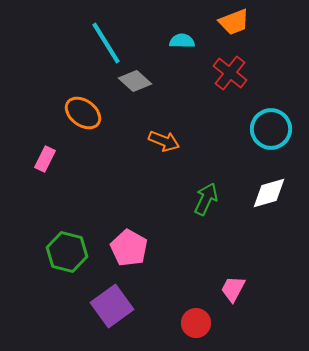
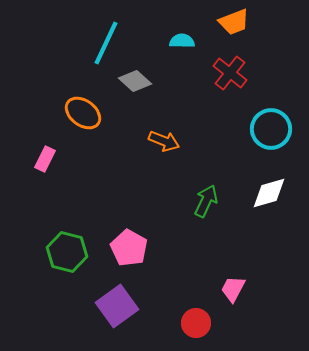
cyan line: rotated 57 degrees clockwise
green arrow: moved 2 px down
purple square: moved 5 px right
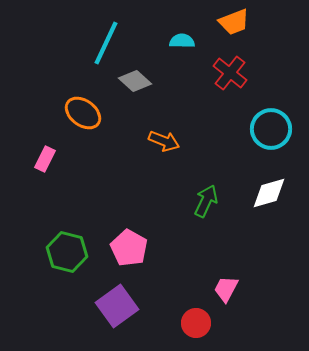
pink trapezoid: moved 7 px left
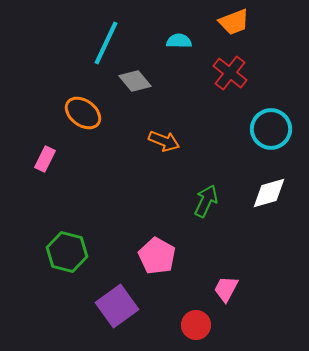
cyan semicircle: moved 3 px left
gray diamond: rotated 8 degrees clockwise
pink pentagon: moved 28 px right, 8 px down
red circle: moved 2 px down
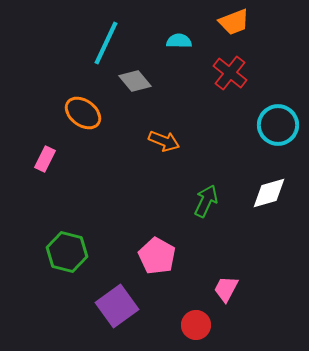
cyan circle: moved 7 px right, 4 px up
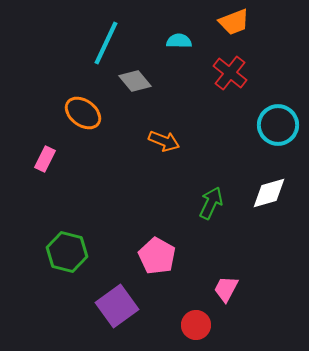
green arrow: moved 5 px right, 2 px down
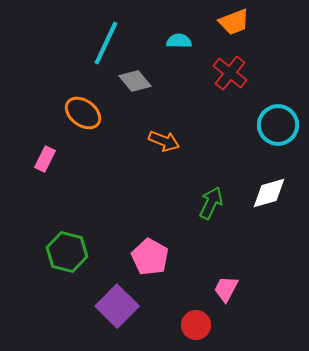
pink pentagon: moved 7 px left, 1 px down
purple square: rotated 9 degrees counterclockwise
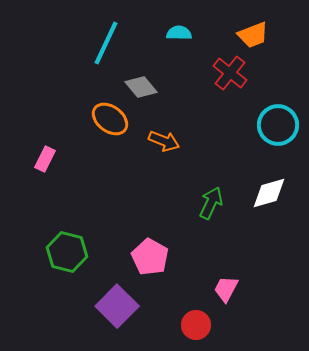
orange trapezoid: moved 19 px right, 13 px down
cyan semicircle: moved 8 px up
gray diamond: moved 6 px right, 6 px down
orange ellipse: moved 27 px right, 6 px down
